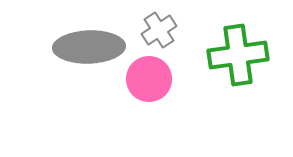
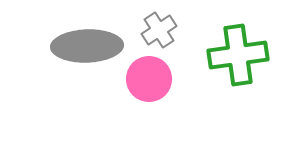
gray ellipse: moved 2 px left, 1 px up
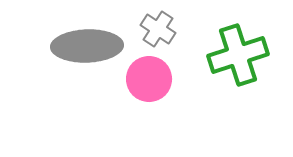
gray cross: moved 1 px left, 1 px up; rotated 24 degrees counterclockwise
green cross: rotated 10 degrees counterclockwise
